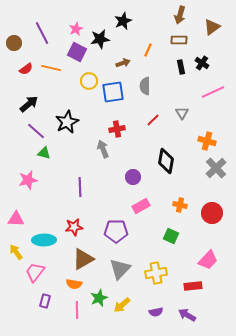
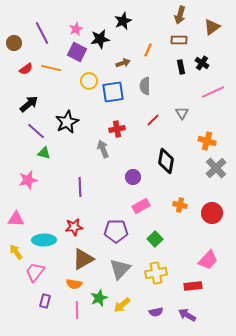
green square at (171, 236): moved 16 px left, 3 px down; rotated 21 degrees clockwise
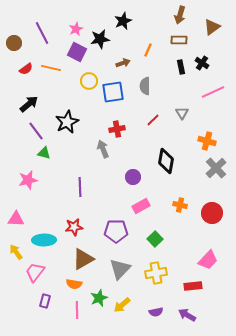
purple line at (36, 131): rotated 12 degrees clockwise
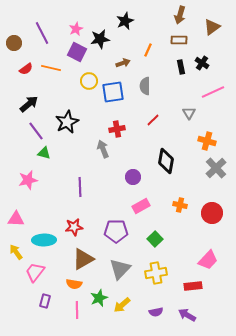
black star at (123, 21): moved 2 px right
gray triangle at (182, 113): moved 7 px right
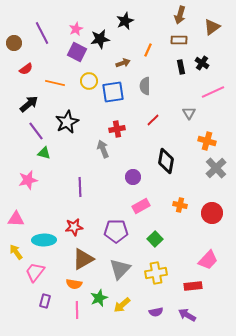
orange line at (51, 68): moved 4 px right, 15 px down
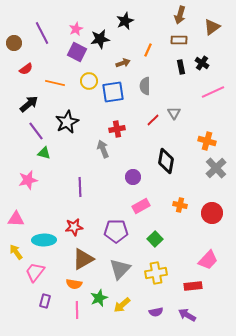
gray triangle at (189, 113): moved 15 px left
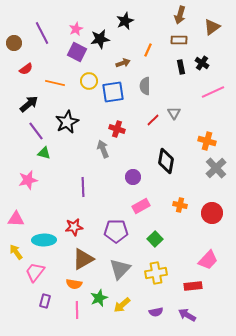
red cross at (117, 129): rotated 28 degrees clockwise
purple line at (80, 187): moved 3 px right
